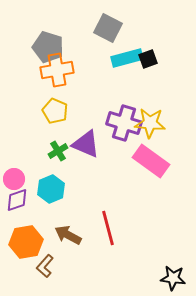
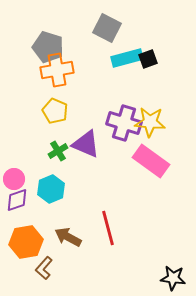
gray square: moved 1 px left
yellow star: moved 1 px up
brown arrow: moved 2 px down
brown L-shape: moved 1 px left, 2 px down
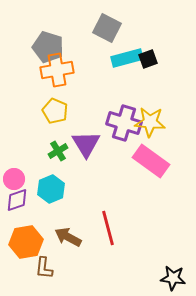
purple triangle: rotated 36 degrees clockwise
brown L-shape: rotated 35 degrees counterclockwise
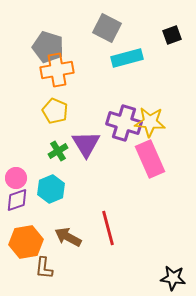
black square: moved 24 px right, 24 px up
pink rectangle: moved 1 px left, 2 px up; rotated 30 degrees clockwise
pink circle: moved 2 px right, 1 px up
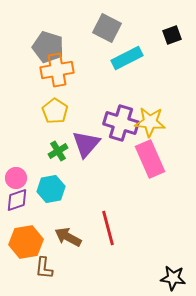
cyan rectangle: rotated 12 degrees counterclockwise
yellow pentagon: rotated 10 degrees clockwise
purple cross: moved 3 px left
purple triangle: rotated 12 degrees clockwise
cyan hexagon: rotated 12 degrees clockwise
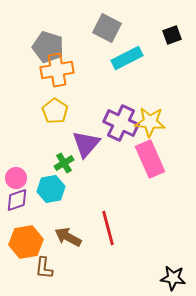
purple cross: rotated 8 degrees clockwise
green cross: moved 6 px right, 12 px down
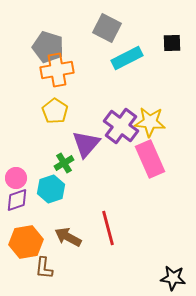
black square: moved 8 px down; rotated 18 degrees clockwise
purple cross: moved 3 px down; rotated 12 degrees clockwise
cyan hexagon: rotated 8 degrees counterclockwise
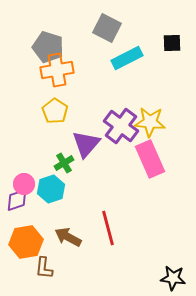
pink circle: moved 8 px right, 6 px down
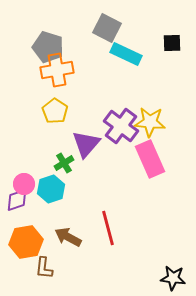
cyan rectangle: moved 1 px left, 4 px up; rotated 52 degrees clockwise
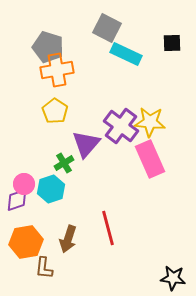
brown arrow: moved 2 px down; rotated 100 degrees counterclockwise
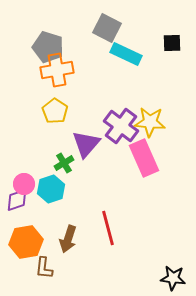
pink rectangle: moved 6 px left, 1 px up
